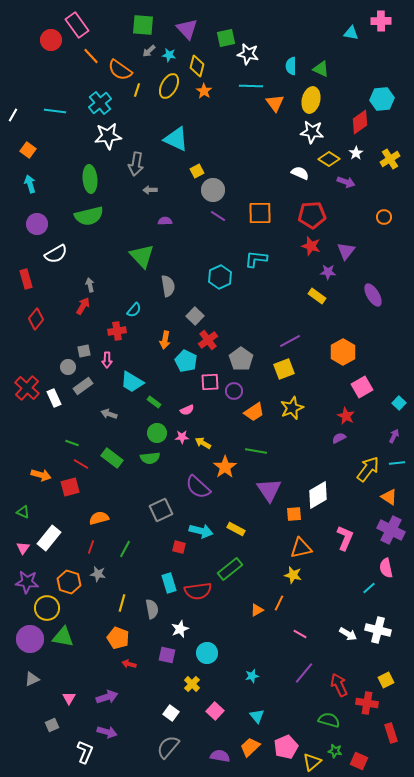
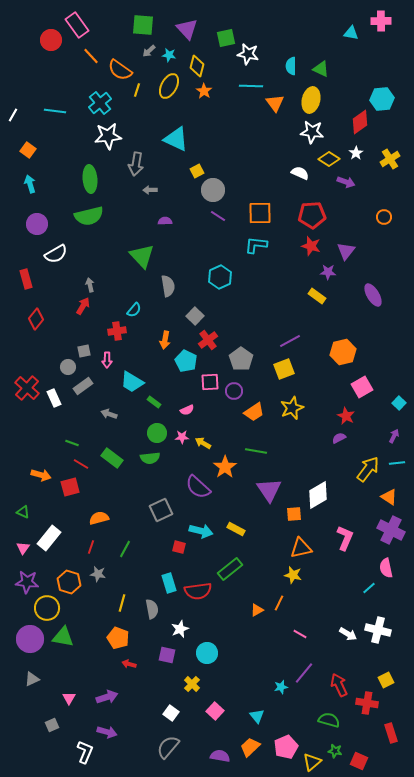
cyan L-shape at (256, 259): moved 14 px up
orange hexagon at (343, 352): rotated 15 degrees clockwise
cyan star at (252, 676): moved 29 px right, 11 px down
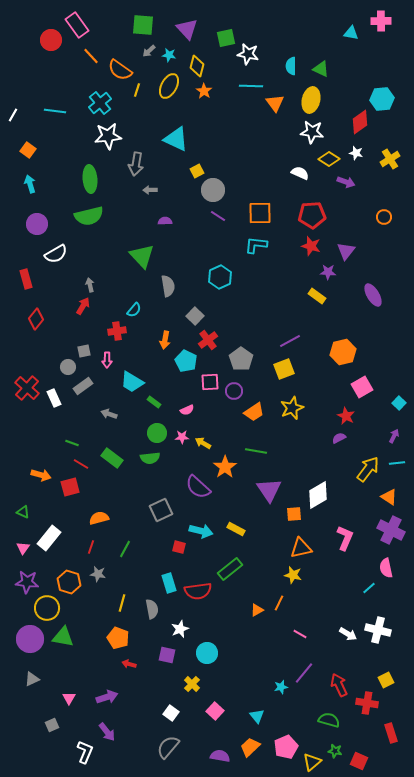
white star at (356, 153): rotated 24 degrees counterclockwise
purple arrow at (107, 732): rotated 36 degrees clockwise
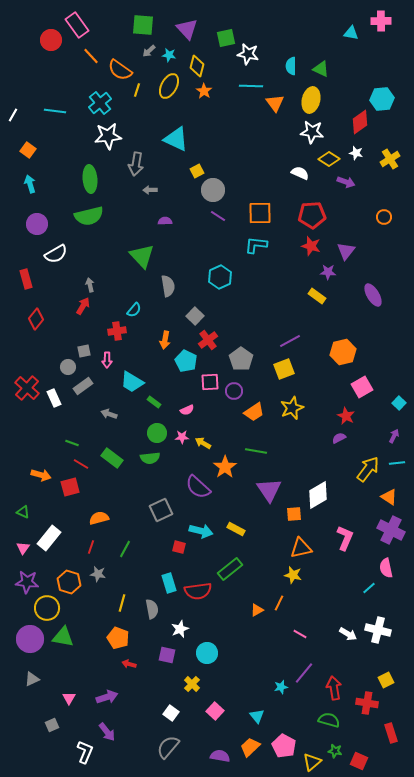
red arrow at (339, 685): moved 5 px left, 3 px down; rotated 15 degrees clockwise
pink pentagon at (286, 747): moved 2 px left, 1 px up; rotated 20 degrees counterclockwise
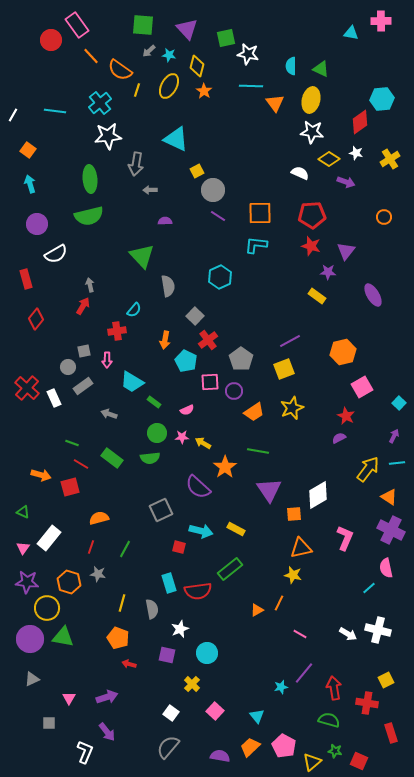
green line at (256, 451): moved 2 px right
gray square at (52, 725): moved 3 px left, 2 px up; rotated 24 degrees clockwise
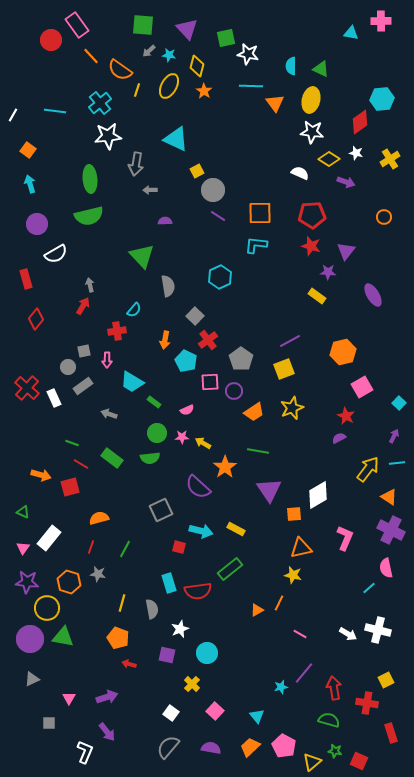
purple semicircle at (220, 756): moved 9 px left, 8 px up
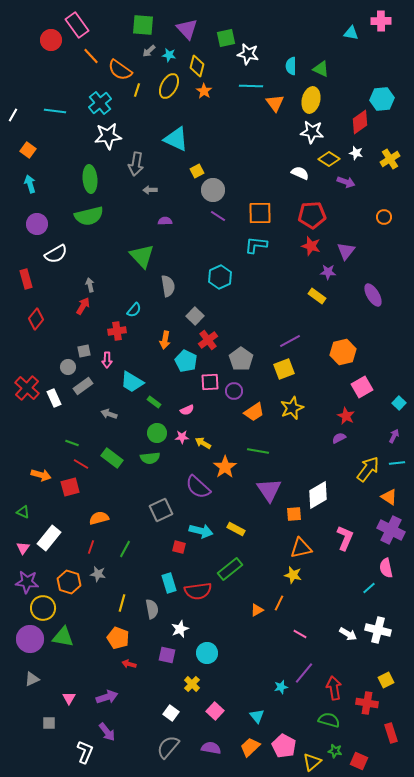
yellow circle at (47, 608): moved 4 px left
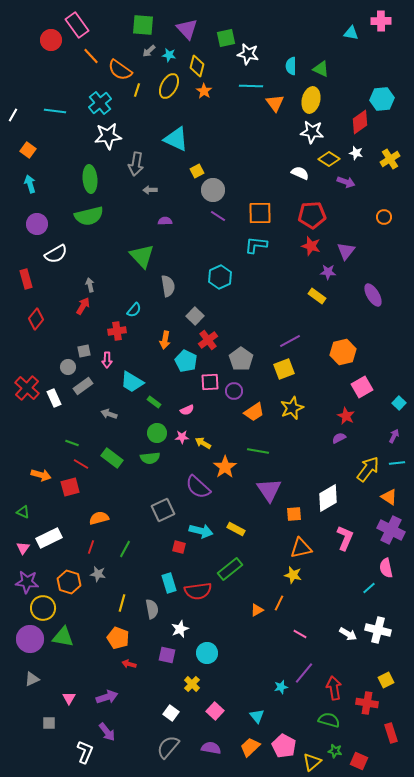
white diamond at (318, 495): moved 10 px right, 3 px down
gray square at (161, 510): moved 2 px right
white rectangle at (49, 538): rotated 25 degrees clockwise
